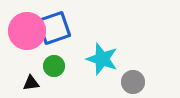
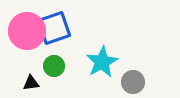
cyan star: moved 3 px down; rotated 24 degrees clockwise
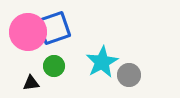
pink circle: moved 1 px right, 1 px down
gray circle: moved 4 px left, 7 px up
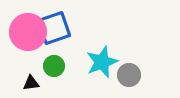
cyan star: rotated 8 degrees clockwise
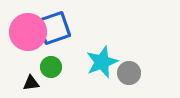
green circle: moved 3 px left, 1 px down
gray circle: moved 2 px up
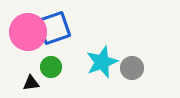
gray circle: moved 3 px right, 5 px up
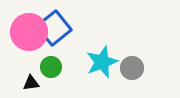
blue square: rotated 20 degrees counterclockwise
pink circle: moved 1 px right
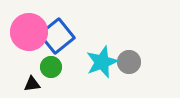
blue square: moved 3 px right, 8 px down
gray circle: moved 3 px left, 6 px up
black triangle: moved 1 px right, 1 px down
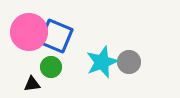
blue square: moved 1 px left; rotated 28 degrees counterclockwise
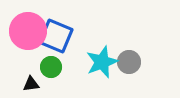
pink circle: moved 1 px left, 1 px up
black triangle: moved 1 px left
